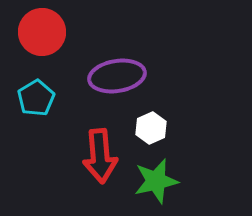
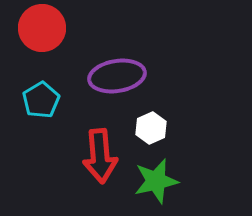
red circle: moved 4 px up
cyan pentagon: moved 5 px right, 2 px down
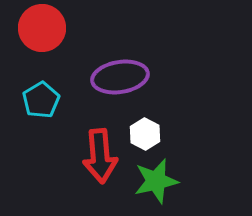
purple ellipse: moved 3 px right, 1 px down
white hexagon: moved 6 px left, 6 px down; rotated 8 degrees counterclockwise
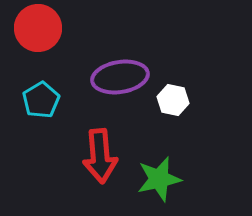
red circle: moved 4 px left
white hexagon: moved 28 px right, 34 px up; rotated 16 degrees counterclockwise
green star: moved 3 px right, 2 px up
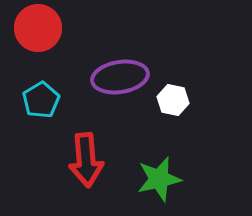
red arrow: moved 14 px left, 4 px down
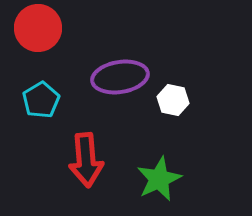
green star: rotated 12 degrees counterclockwise
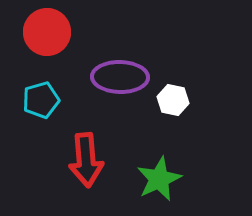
red circle: moved 9 px right, 4 px down
purple ellipse: rotated 10 degrees clockwise
cyan pentagon: rotated 15 degrees clockwise
